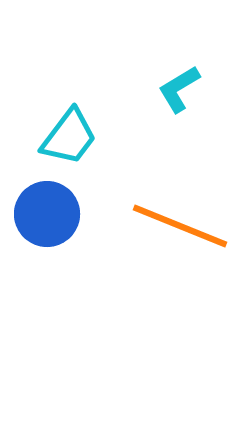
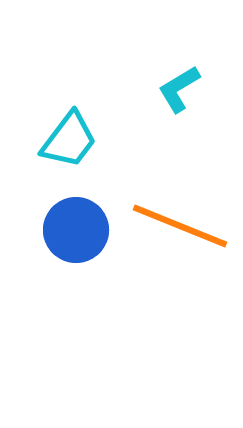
cyan trapezoid: moved 3 px down
blue circle: moved 29 px right, 16 px down
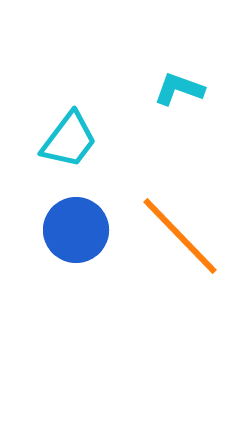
cyan L-shape: rotated 51 degrees clockwise
orange line: moved 10 px down; rotated 24 degrees clockwise
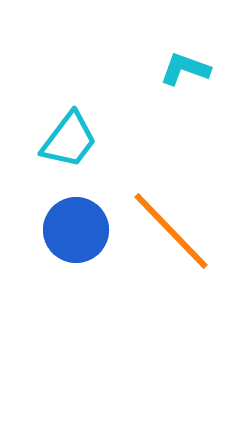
cyan L-shape: moved 6 px right, 20 px up
orange line: moved 9 px left, 5 px up
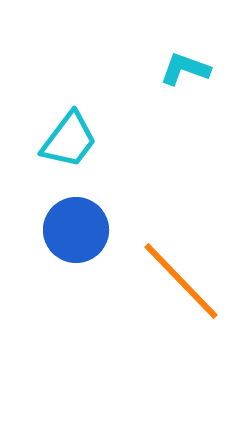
orange line: moved 10 px right, 50 px down
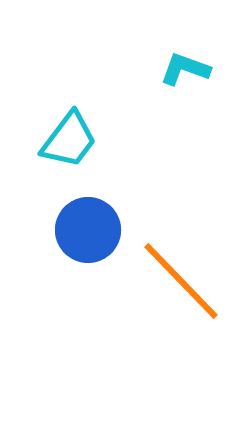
blue circle: moved 12 px right
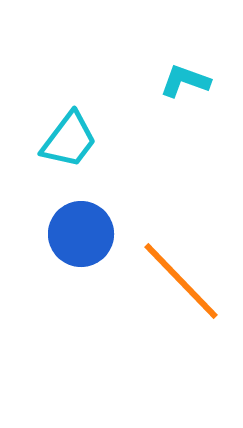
cyan L-shape: moved 12 px down
blue circle: moved 7 px left, 4 px down
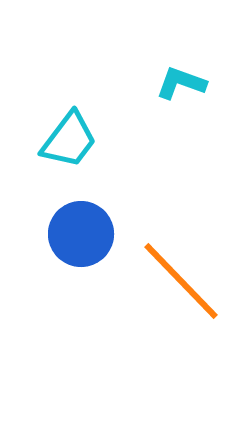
cyan L-shape: moved 4 px left, 2 px down
